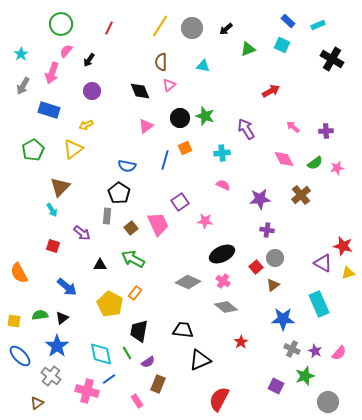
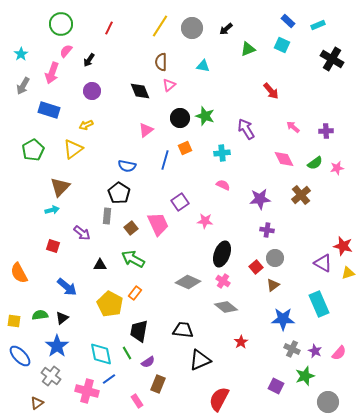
red arrow at (271, 91): rotated 78 degrees clockwise
pink triangle at (146, 126): moved 4 px down
cyan arrow at (52, 210): rotated 72 degrees counterclockwise
black ellipse at (222, 254): rotated 45 degrees counterclockwise
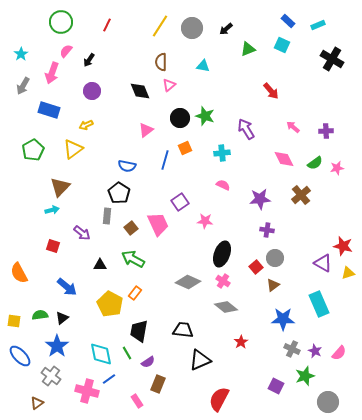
green circle at (61, 24): moved 2 px up
red line at (109, 28): moved 2 px left, 3 px up
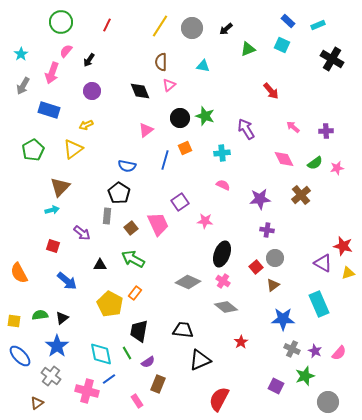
blue arrow at (67, 287): moved 6 px up
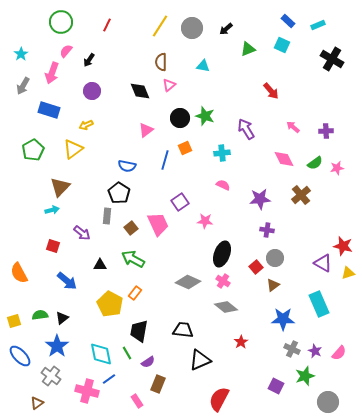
yellow square at (14, 321): rotated 24 degrees counterclockwise
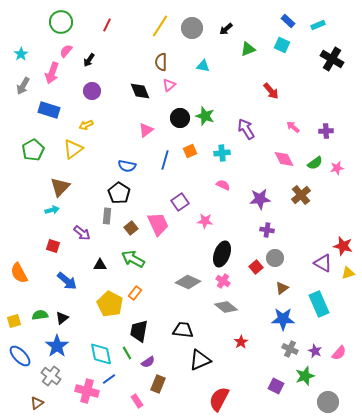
orange square at (185, 148): moved 5 px right, 3 px down
brown triangle at (273, 285): moved 9 px right, 3 px down
gray cross at (292, 349): moved 2 px left
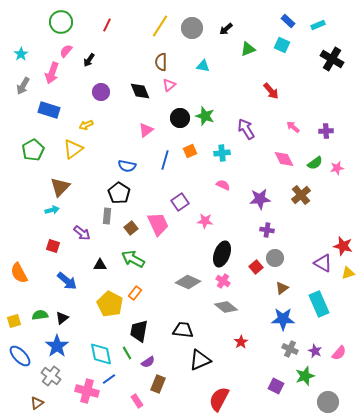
purple circle at (92, 91): moved 9 px right, 1 px down
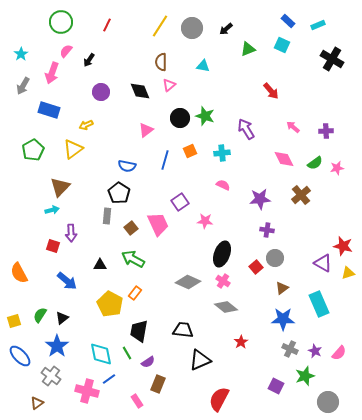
purple arrow at (82, 233): moved 11 px left; rotated 48 degrees clockwise
green semicircle at (40, 315): rotated 49 degrees counterclockwise
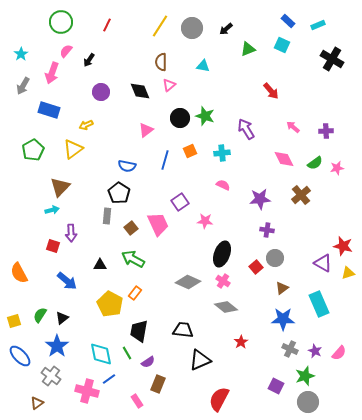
gray circle at (328, 402): moved 20 px left
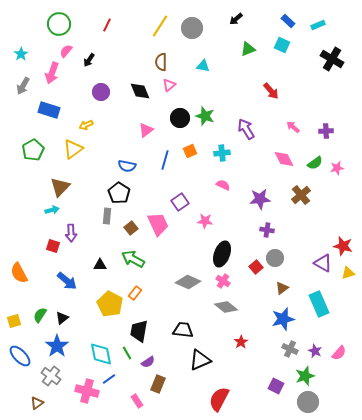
green circle at (61, 22): moved 2 px left, 2 px down
black arrow at (226, 29): moved 10 px right, 10 px up
blue star at (283, 319): rotated 15 degrees counterclockwise
